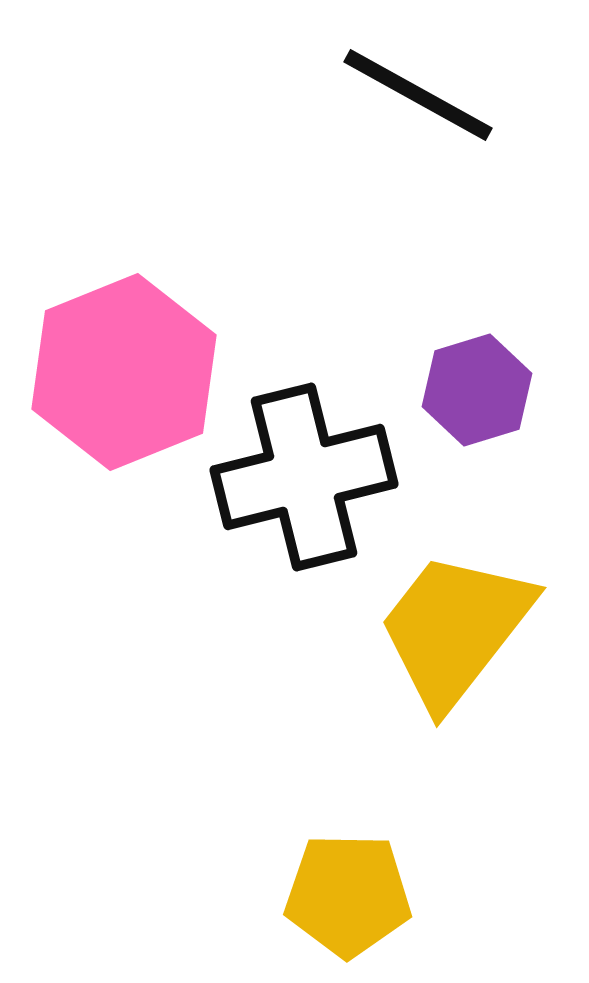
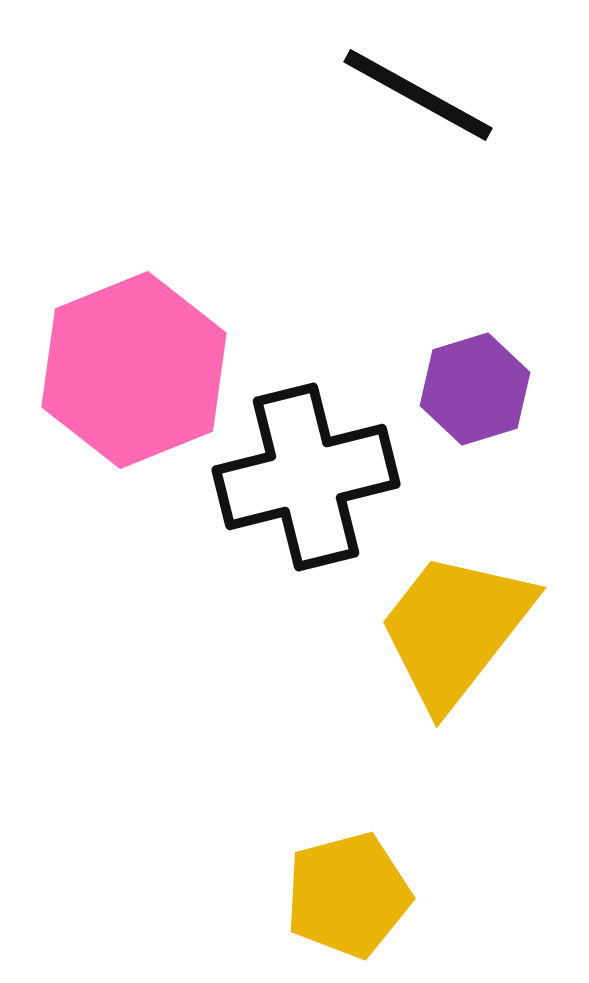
pink hexagon: moved 10 px right, 2 px up
purple hexagon: moved 2 px left, 1 px up
black cross: moved 2 px right
yellow pentagon: rotated 16 degrees counterclockwise
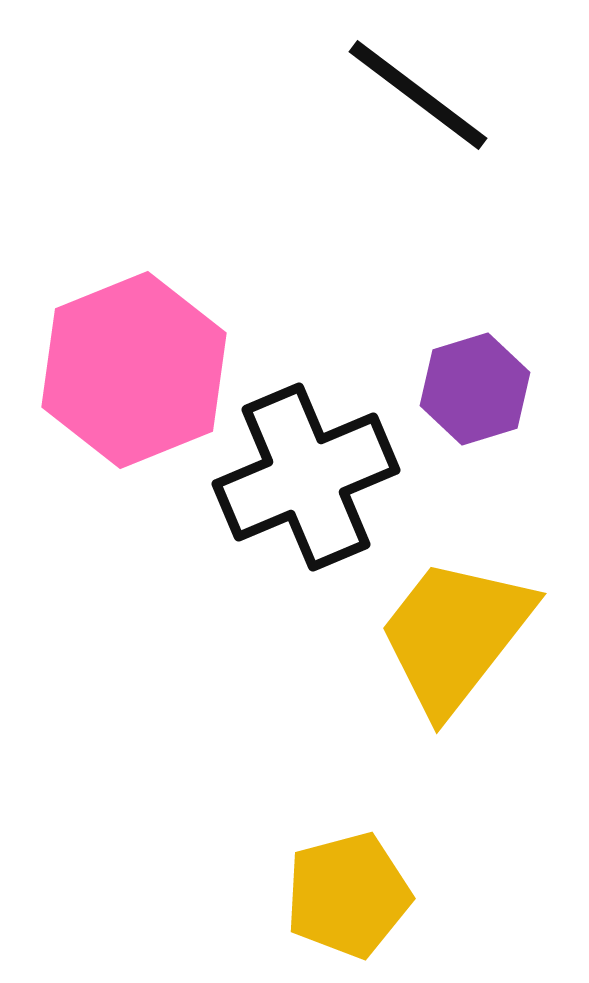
black line: rotated 8 degrees clockwise
black cross: rotated 9 degrees counterclockwise
yellow trapezoid: moved 6 px down
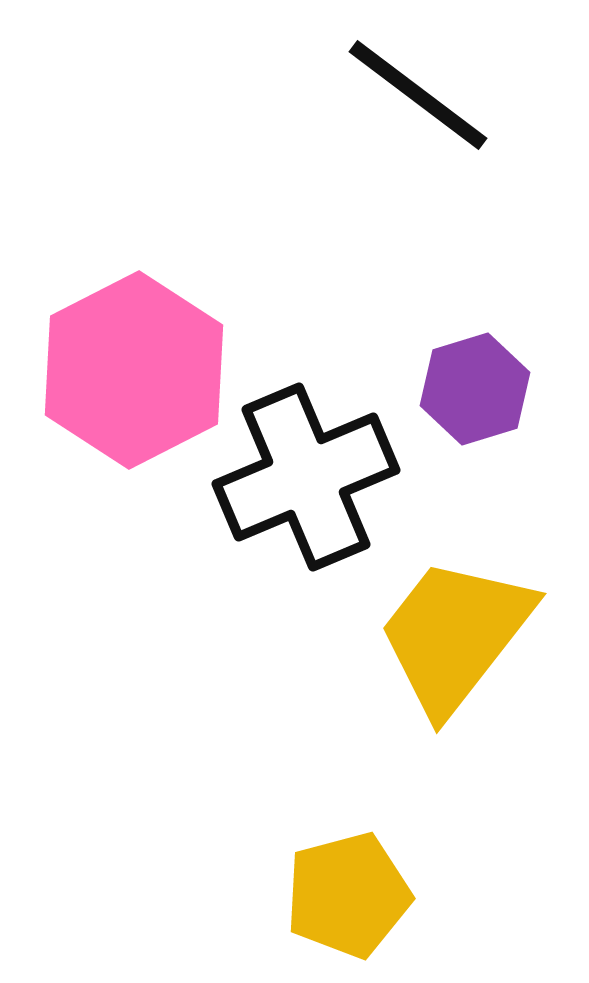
pink hexagon: rotated 5 degrees counterclockwise
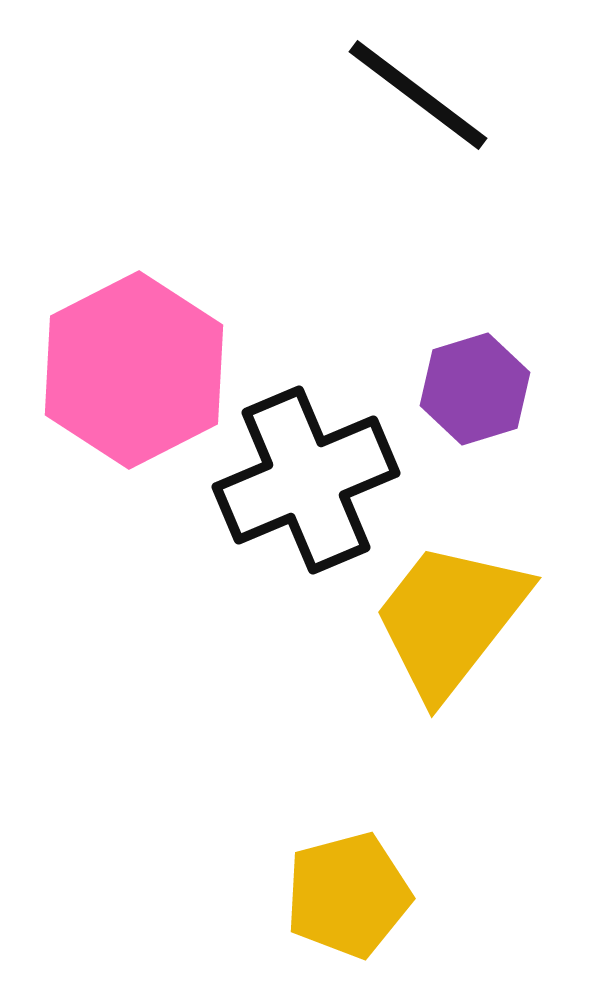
black cross: moved 3 px down
yellow trapezoid: moved 5 px left, 16 px up
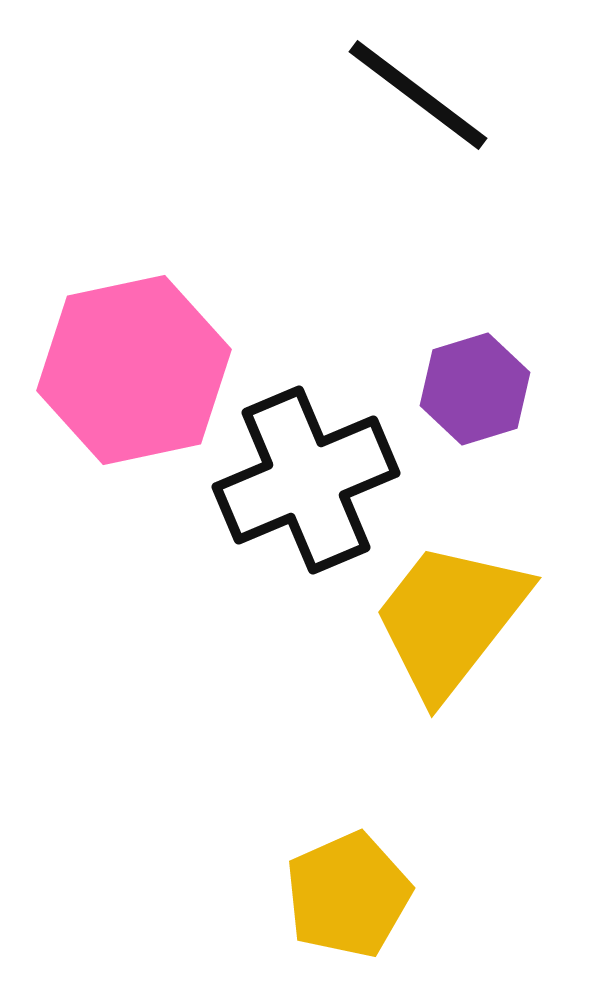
pink hexagon: rotated 15 degrees clockwise
yellow pentagon: rotated 9 degrees counterclockwise
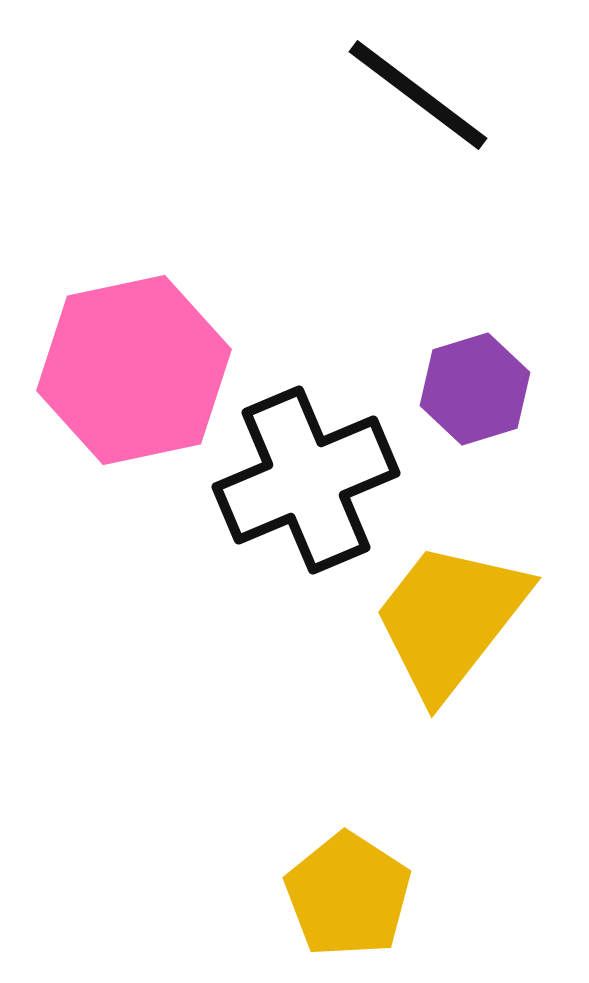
yellow pentagon: rotated 15 degrees counterclockwise
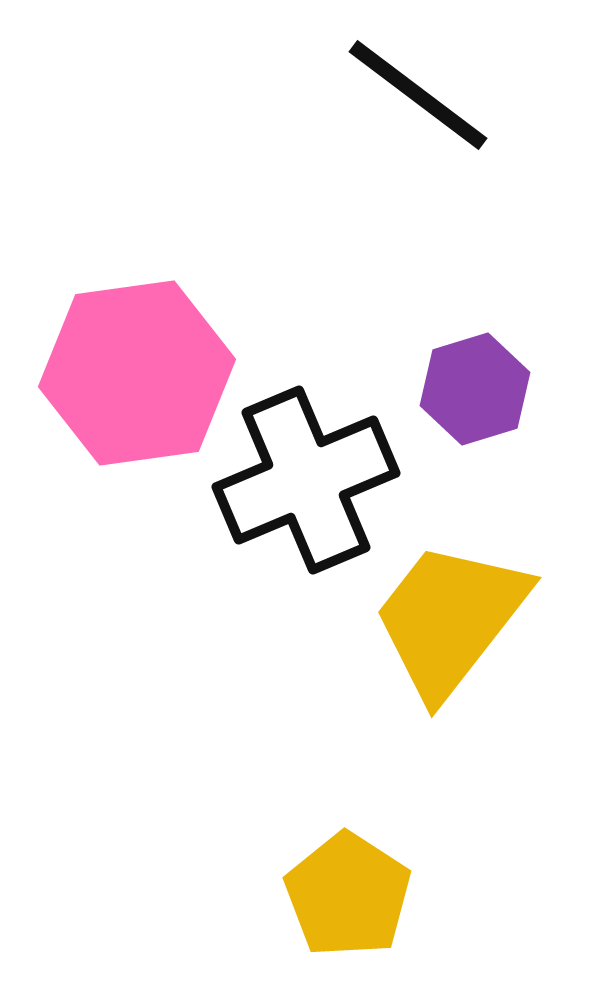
pink hexagon: moved 3 px right, 3 px down; rotated 4 degrees clockwise
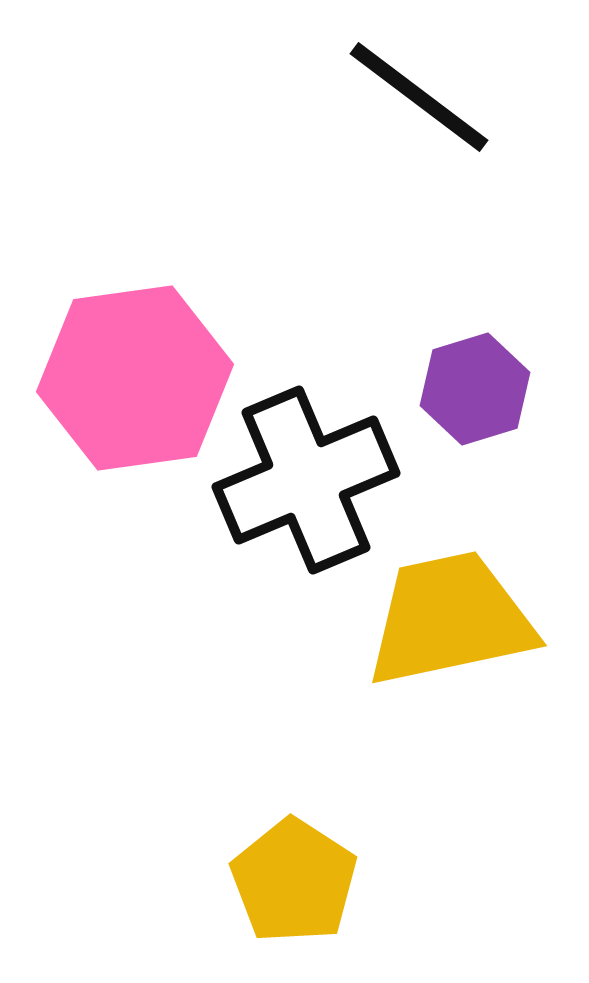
black line: moved 1 px right, 2 px down
pink hexagon: moved 2 px left, 5 px down
yellow trapezoid: rotated 40 degrees clockwise
yellow pentagon: moved 54 px left, 14 px up
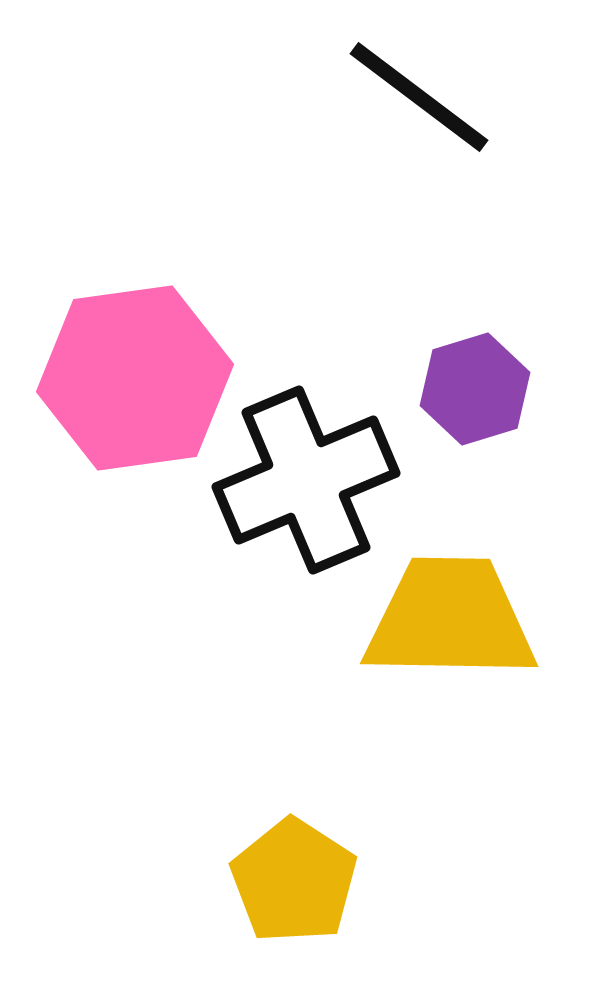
yellow trapezoid: rotated 13 degrees clockwise
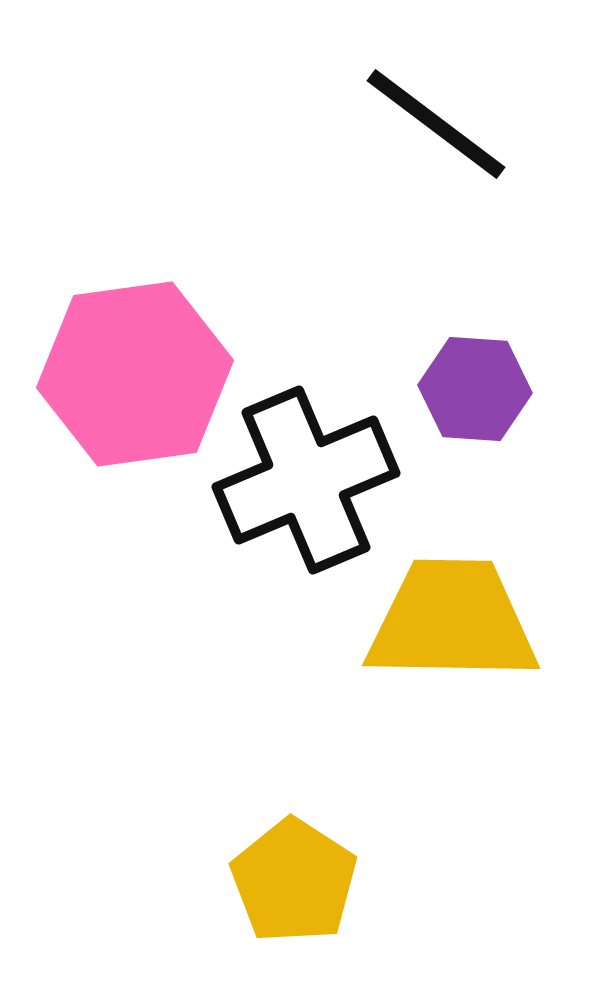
black line: moved 17 px right, 27 px down
pink hexagon: moved 4 px up
purple hexagon: rotated 21 degrees clockwise
yellow trapezoid: moved 2 px right, 2 px down
